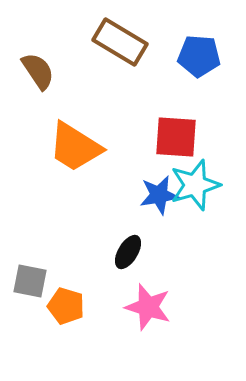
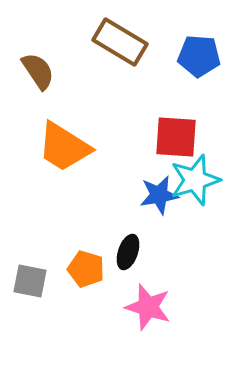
orange trapezoid: moved 11 px left
cyan star: moved 5 px up
black ellipse: rotated 12 degrees counterclockwise
orange pentagon: moved 20 px right, 37 px up
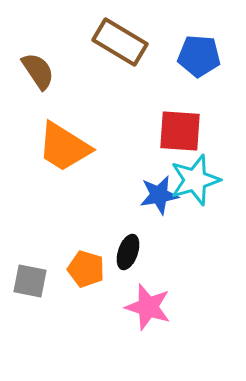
red square: moved 4 px right, 6 px up
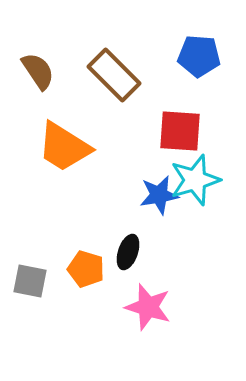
brown rectangle: moved 6 px left, 33 px down; rotated 14 degrees clockwise
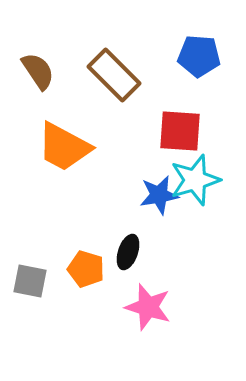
orange trapezoid: rotated 4 degrees counterclockwise
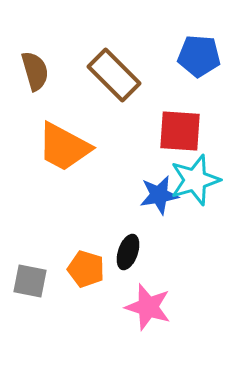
brown semicircle: moved 3 px left; rotated 18 degrees clockwise
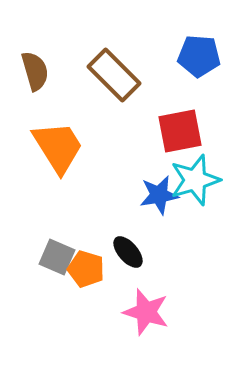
red square: rotated 15 degrees counterclockwise
orange trapezoid: moved 6 px left; rotated 150 degrees counterclockwise
black ellipse: rotated 60 degrees counterclockwise
gray square: moved 27 px right, 24 px up; rotated 12 degrees clockwise
pink star: moved 2 px left, 5 px down
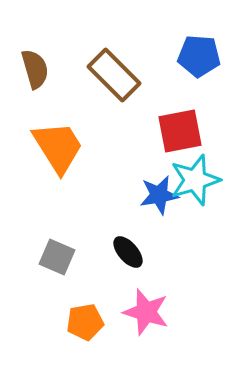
brown semicircle: moved 2 px up
orange pentagon: moved 1 px left, 53 px down; rotated 27 degrees counterclockwise
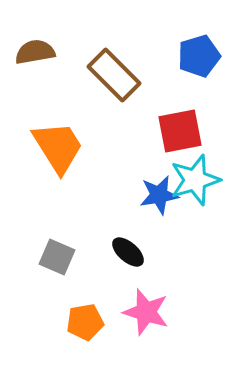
blue pentagon: rotated 21 degrees counterclockwise
brown semicircle: moved 17 px up; rotated 84 degrees counterclockwise
black ellipse: rotated 8 degrees counterclockwise
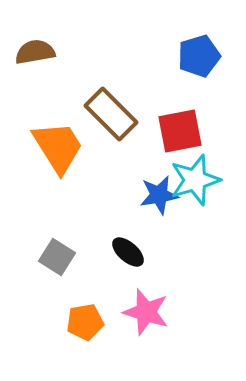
brown rectangle: moved 3 px left, 39 px down
gray square: rotated 9 degrees clockwise
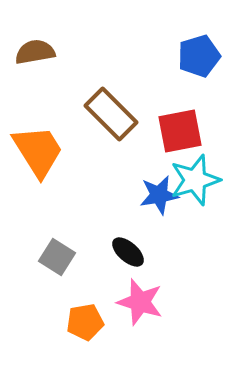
orange trapezoid: moved 20 px left, 4 px down
pink star: moved 6 px left, 10 px up
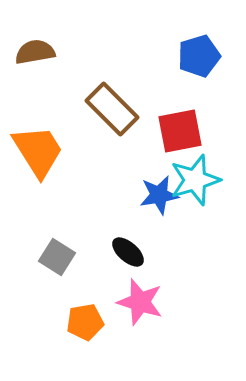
brown rectangle: moved 1 px right, 5 px up
